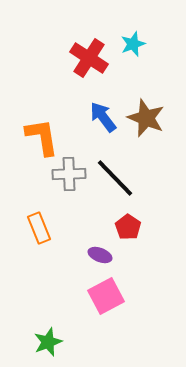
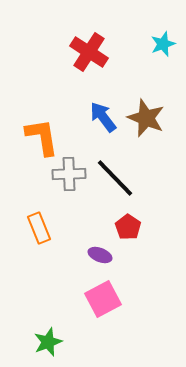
cyan star: moved 30 px right
red cross: moved 6 px up
pink square: moved 3 px left, 3 px down
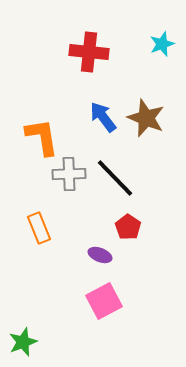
cyan star: moved 1 px left
red cross: rotated 27 degrees counterclockwise
pink square: moved 1 px right, 2 px down
green star: moved 25 px left
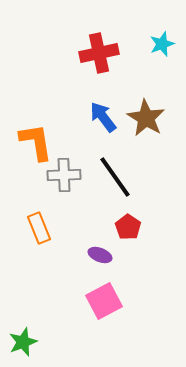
red cross: moved 10 px right, 1 px down; rotated 18 degrees counterclockwise
brown star: rotated 9 degrees clockwise
orange L-shape: moved 6 px left, 5 px down
gray cross: moved 5 px left, 1 px down
black line: moved 1 px up; rotated 9 degrees clockwise
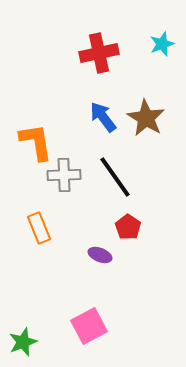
pink square: moved 15 px left, 25 px down
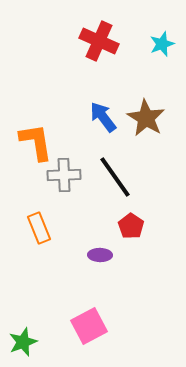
red cross: moved 12 px up; rotated 36 degrees clockwise
red pentagon: moved 3 px right, 1 px up
purple ellipse: rotated 20 degrees counterclockwise
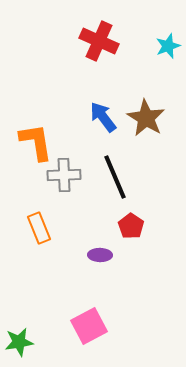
cyan star: moved 6 px right, 2 px down
black line: rotated 12 degrees clockwise
green star: moved 4 px left; rotated 12 degrees clockwise
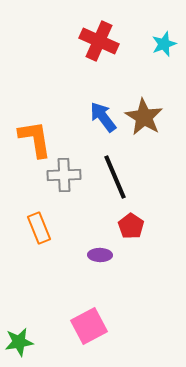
cyan star: moved 4 px left, 2 px up
brown star: moved 2 px left, 1 px up
orange L-shape: moved 1 px left, 3 px up
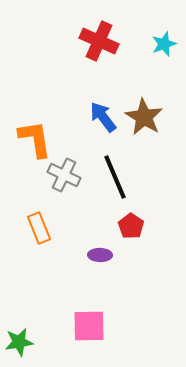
gray cross: rotated 28 degrees clockwise
pink square: rotated 27 degrees clockwise
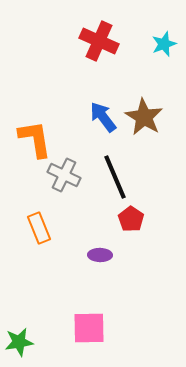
red pentagon: moved 7 px up
pink square: moved 2 px down
